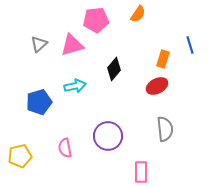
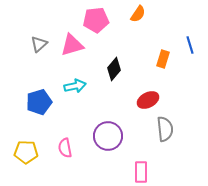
red ellipse: moved 9 px left, 14 px down
yellow pentagon: moved 6 px right, 4 px up; rotated 15 degrees clockwise
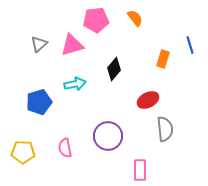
orange semicircle: moved 3 px left, 4 px down; rotated 72 degrees counterclockwise
cyan arrow: moved 2 px up
yellow pentagon: moved 3 px left
pink rectangle: moved 1 px left, 2 px up
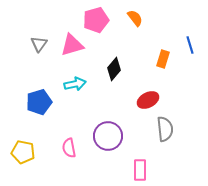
pink pentagon: rotated 10 degrees counterclockwise
gray triangle: rotated 12 degrees counterclockwise
pink semicircle: moved 4 px right
yellow pentagon: rotated 10 degrees clockwise
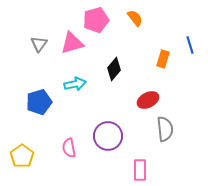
pink triangle: moved 2 px up
yellow pentagon: moved 1 px left, 4 px down; rotated 25 degrees clockwise
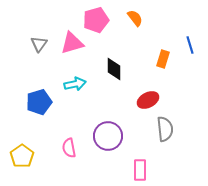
black diamond: rotated 40 degrees counterclockwise
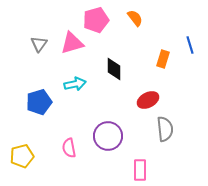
yellow pentagon: rotated 20 degrees clockwise
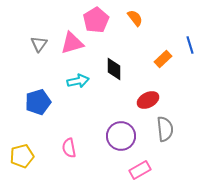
pink pentagon: rotated 15 degrees counterclockwise
orange rectangle: rotated 30 degrees clockwise
cyan arrow: moved 3 px right, 3 px up
blue pentagon: moved 1 px left
purple circle: moved 13 px right
pink rectangle: rotated 60 degrees clockwise
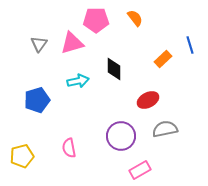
pink pentagon: rotated 30 degrees clockwise
blue pentagon: moved 1 px left, 2 px up
gray semicircle: rotated 95 degrees counterclockwise
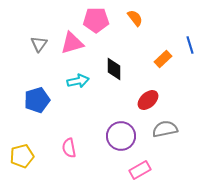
red ellipse: rotated 15 degrees counterclockwise
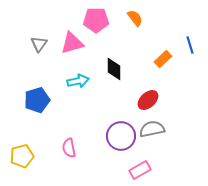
gray semicircle: moved 13 px left
